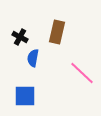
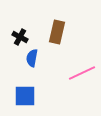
blue semicircle: moved 1 px left
pink line: rotated 68 degrees counterclockwise
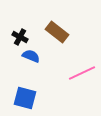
brown rectangle: rotated 65 degrees counterclockwise
blue semicircle: moved 1 px left, 2 px up; rotated 102 degrees clockwise
blue square: moved 2 px down; rotated 15 degrees clockwise
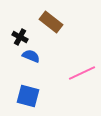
brown rectangle: moved 6 px left, 10 px up
blue square: moved 3 px right, 2 px up
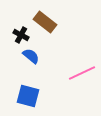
brown rectangle: moved 6 px left
black cross: moved 1 px right, 2 px up
blue semicircle: rotated 18 degrees clockwise
